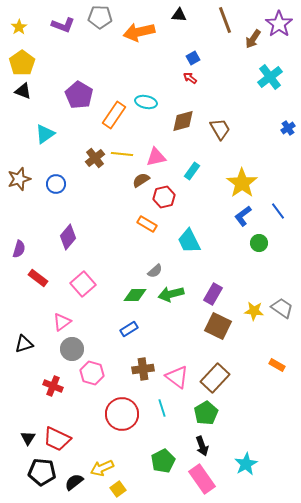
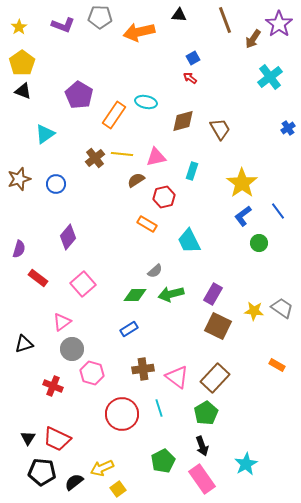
cyan rectangle at (192, 171): rotated 18 degrees counterclockwise
brown semicircle at (141, 180): moved 5 px left
cyan line at (162, 408): moved 3 px left
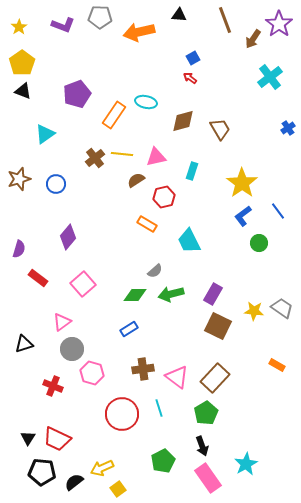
purple pentagon at (79, 95): moved 2 px left, 1 px up; rotated 20 degrees clockwise
pink rectangle at (202, 479): moved 6 px right, 1 px up
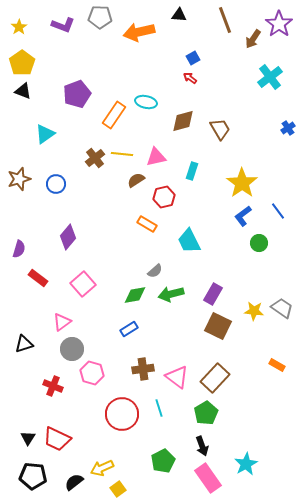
green diamond at (135, 295): rotated 10 degrees counterclockwise
black pentagon at (42, 472): moved 9 px left, 4 px down
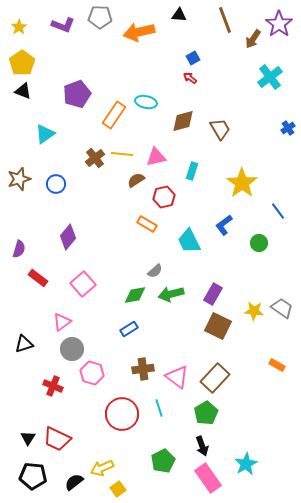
blue L-shape at (243, 216): moved 19 px left, 9 px down
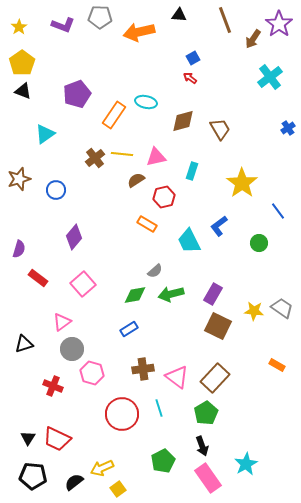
blue circle at (56, 184): moved 6 px down
blue L-shape at (224, 225): moved 5 px left, 1 px down
purple diamond at (68, 237): moved 6 px right
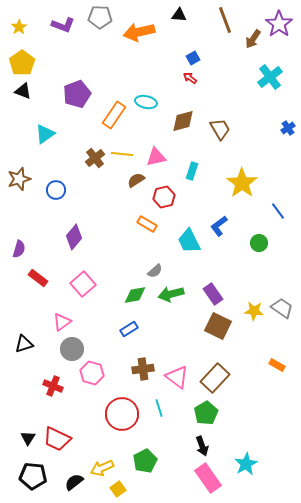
purple rectangle at (213, 294): rotated 65 degrees counterclockwise
green pentagon at (163, 461): moved 18 px left
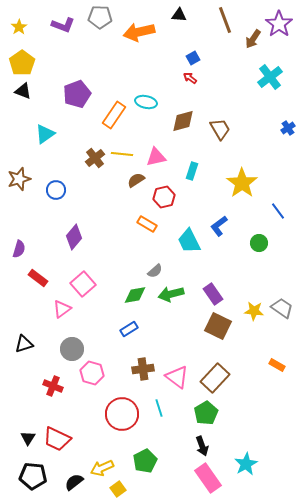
pink triangle at (62, 322): moved 13 px up
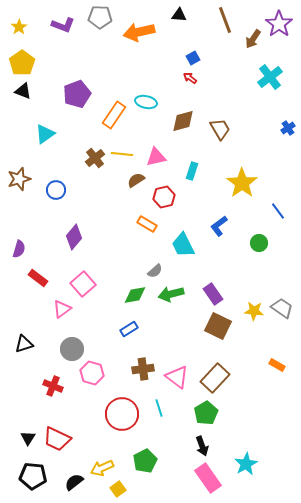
cyan trapezoid at (189, 241): moved 6 px left, 4 px down
